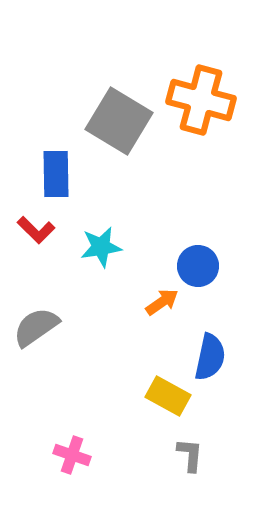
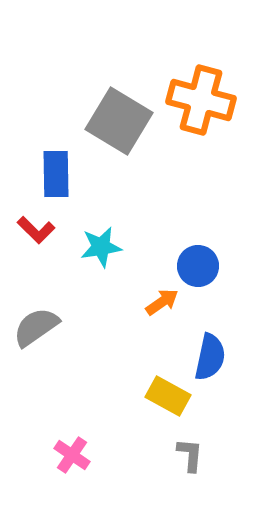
pink cross: rotated 15 degrees clockwise
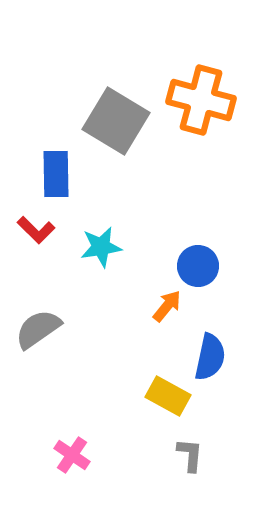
gray square: moved 3 px left
orange arrow: moved 5 px right, 4 px down; rotated 16 degrees counterclockwise
gray semicircle: moved 2 px right, 2 px down
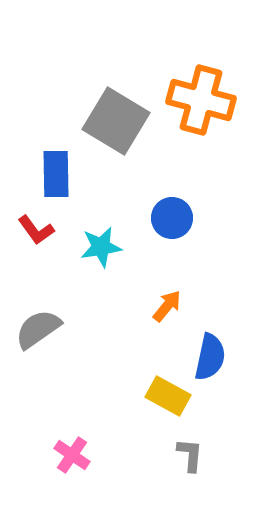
red L-shape: rotated 9 degrees clockwise
blue circle: moved 26 px left, 48 px up
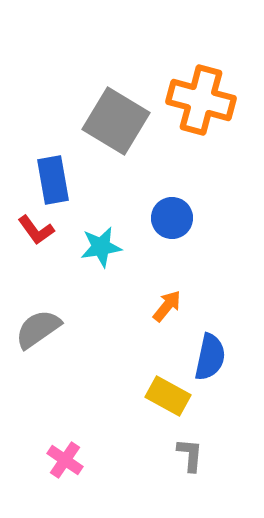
blue rectangle: moved 3 px left, 6 px down; rotated 9 degrees counterclockwise
pink cross: moved 7 px left, 5 px down
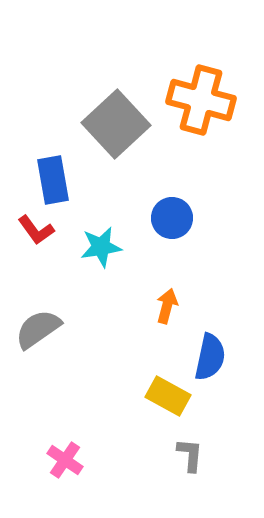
gray square: moved 3 px down; rotated 16 degrees clockwise
orange arrow: rotated 24 degrees counterclockwise
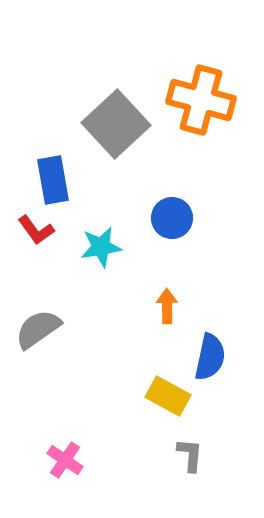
orange arrow: rotated 16 degrees counterclockwise
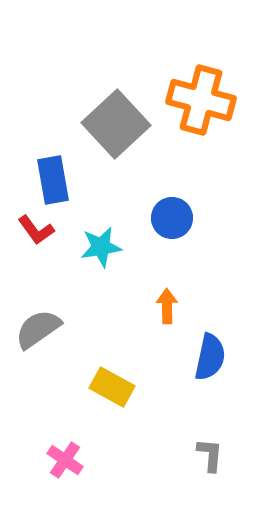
yellow rectangle: moved 56 px left, 9 px up
gray L-shape: moved 20 px right
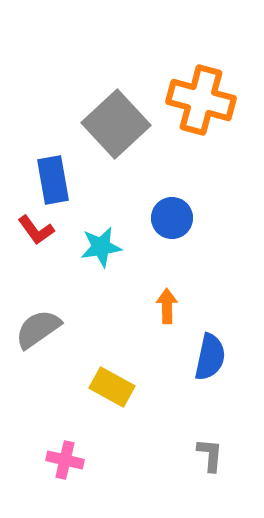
pink cross: rotated 21 degrees counterclockwise
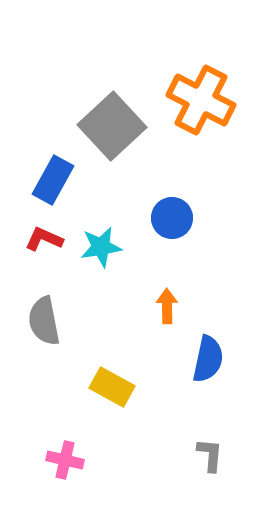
orange cross: rotated 12 degrees clockwise
gray square: moved 4 px left, 2 px down
blue rectangle: rotated 39 degrees clockwise
red L-shape: moved 8 px right, 9 px down; rotated 150 degrees clockwise
gray semicircle: moved 6 px right, 8 px up; rotated 66 degrees counterclockwise
blue semicircle: moved 2 px left, 2 px down
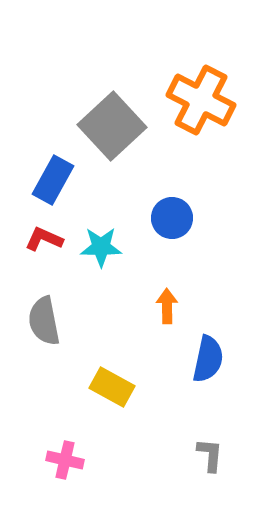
cyan star: rotated 9 degrees clockwise
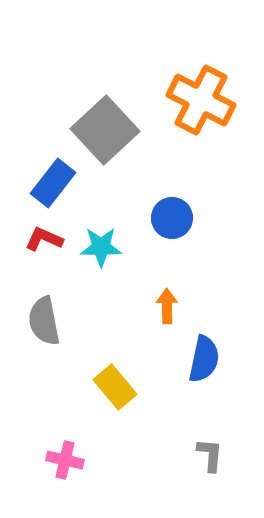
gray square: moved 7 px left, 4 px down
blue rectangle: moved 3 px down; rotated 9 degrees clockwise
blue semicircle: moved 4 px left
yellow rectangle: moved 3 px right; rotated 21 degrees clockwise
